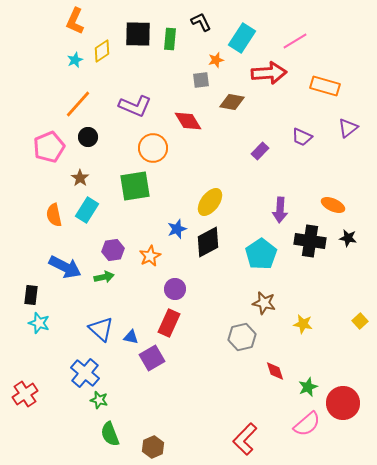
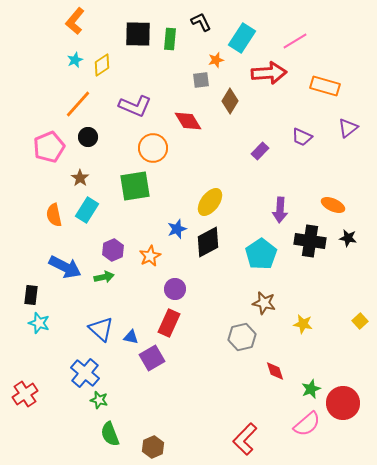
orange L-shape at (75, 21): rotated 16 degrees clockwise
yellow diamond at (102, 51): moved 14 px down
brown diamond at (232, 102): moved 2 px left, 1 px up; rotated 70 degrees counterclockwise
purple hexagon at (113, 250): rotated 15 degrees counterclockwise
green star at (308, 387): moved 3 px right, 2 px down
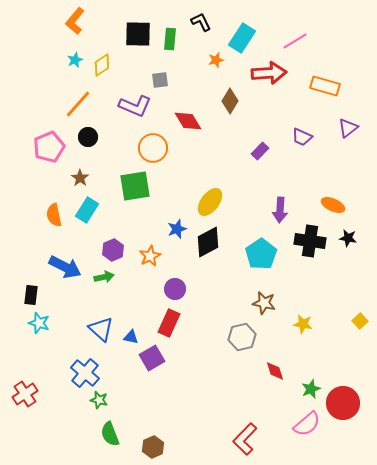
gray square at (201, 80): moved 41 px left
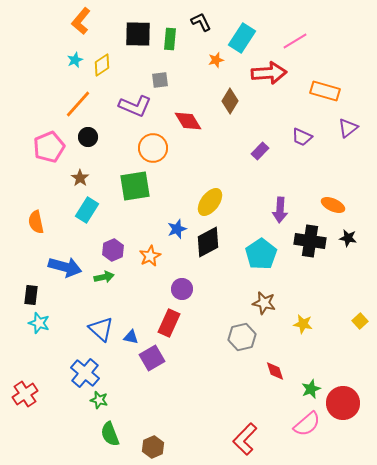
orange L-shape at (75, 21): moved 6 px right
orange rectangle at (325, 86): moved 5 px down
orange semicircle at (54, 215): moved 18 px left, 7 px down
blue arrow at (65, 267): rotated 12 degrees counterclockwise
purple circle at (175, 289): moved 7 px right
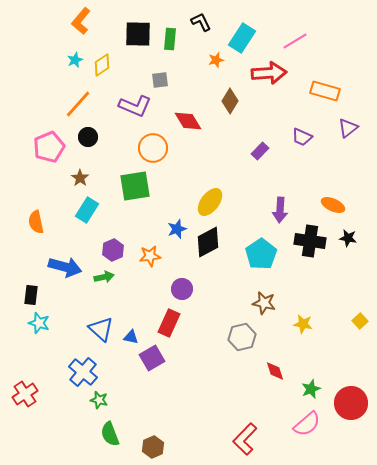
orange star at (150, 256): rotated 20 degrees clockwise
blue cross at (85, 373): moved 2 px left, 1 px up
red circle at (343, 403): moved 8 px right
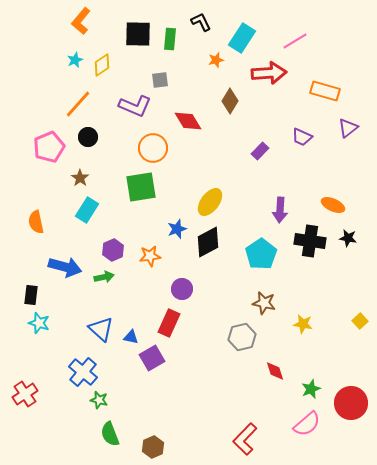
green square at (135, 186): moved 6 px right, 1 px down
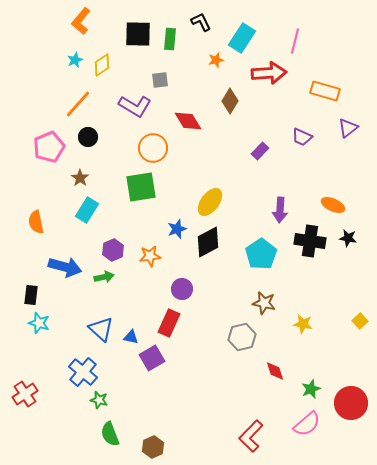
pink line at (295, 41): rotated 45 degrees counterclockwise
purple L-shape at (135, 106): rotated 8 degrees clockwise
red L-shape at (245, 439): moved 6 px right, 3 px up
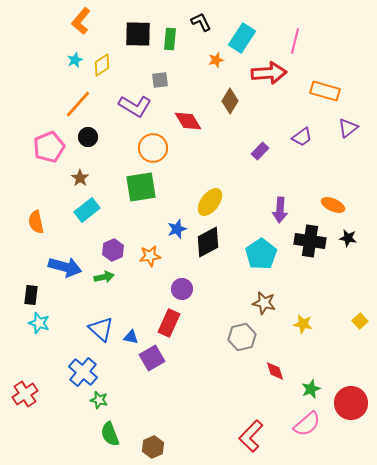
purple trapezoid at (302, 137): rotated 60 degrees counterclockwise
cyan rectangle at (87, 210): rotated 20 degrees clockwise
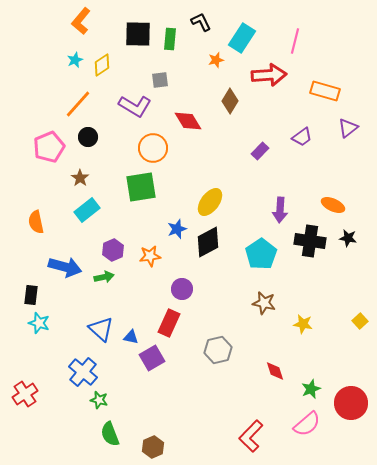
red arrow at (269, 73): moved 2 px down
gray hexagon at (242, 337): moved 24 px left, 13 px down
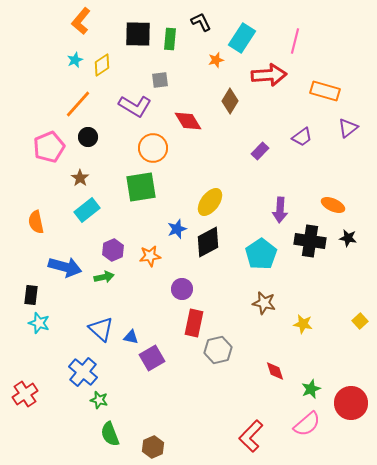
red rectangle at (169, 323): moved 25 px right; rotated 12 degrees counterclockwise
